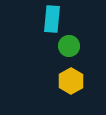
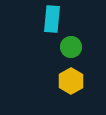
green circle: moved 2 px right, 1 px down
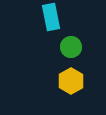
cyan rectangle: moved 1 px left, 2 px up; rotated 16 degrees counterclockwise
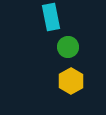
green circle: moved 3 px left
